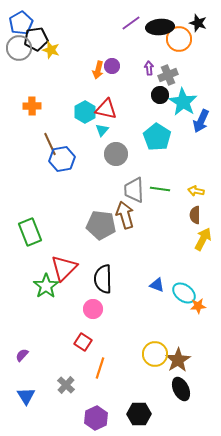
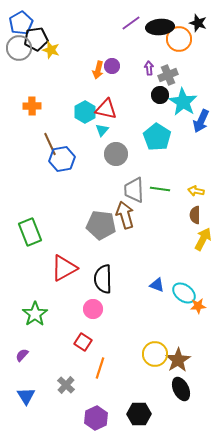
red triangle at (64, 268): rotated 16 degrees clockwise
green star at (46, 286): moved 11 px left, 28 px down
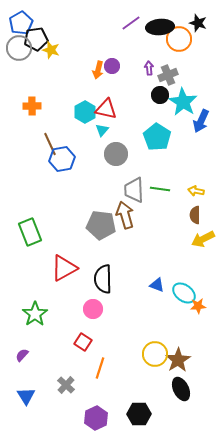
yellow arrow at (203, 239): rotated 145 degrees counterclockwise
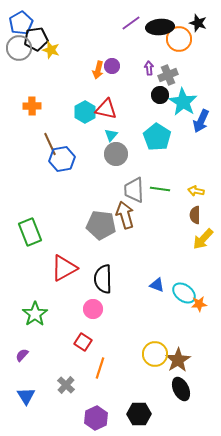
cyan triangle at (102, 130): moved 9 px right, 5 px down
yellow arrow at (203, 239): rotated 20 degrees counterclockwise
orange star at (198, 306): moved 1 px right, 2 px up
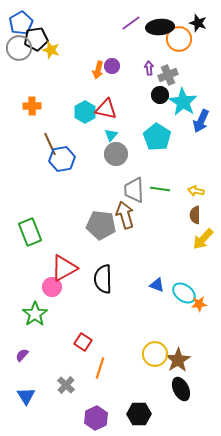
pink circle at (93, 309): moved 41 px left, 22 px up
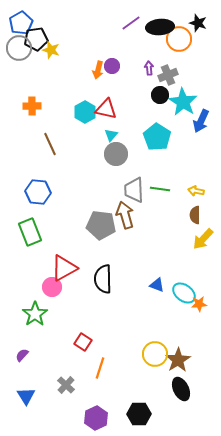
blue hexagon at (62, 159): moved 24 px left, 33 px down; rotated 15 degrees clockwise
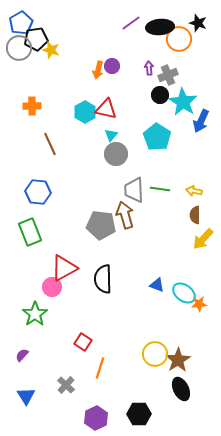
yellow arrow at (196, 191): moved 2 px left
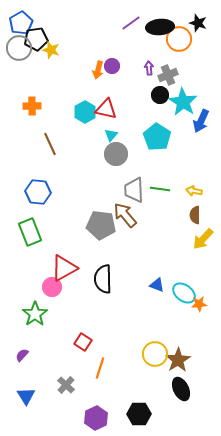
brown arrow at (125, 215): rotated 24 degrees counterclockwise
